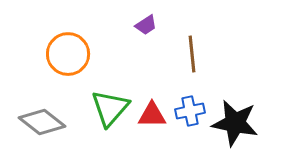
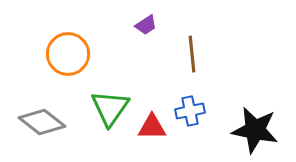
green triangle: rotated 6 degrees counterclockwise
red triangle: moved 12 px down
black star: moved 20 px right, 7 px down
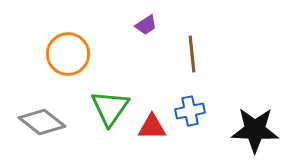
black star: rotated 9 degrees counterclockwise
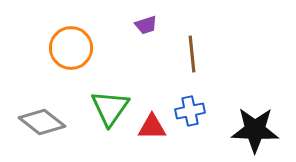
purple trapezoid: rotated 15 degrees clockwise
orange circle: moved 3 px right, 6 px up
